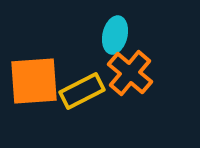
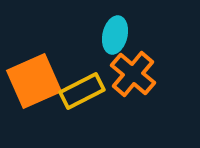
orange cross: moved 3 px right, 1 px down
orange square: rotated 20 degrees counterclockwise
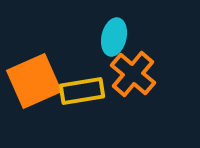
cyan ellipse: moved 1 px left, 2 px down
yellow rectangle: rotated 18 degrees clockwise
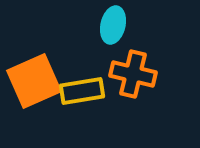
cyan ellipse: moved 1 px left, 12 px up
orange cross: rotated 27 degrees counterclockwise
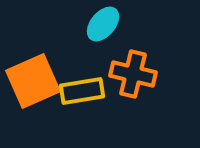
cyan ellipse: moved 10 px left, 1 px up; rotated 27 degrees clockwise
orange square: moved 1 px left
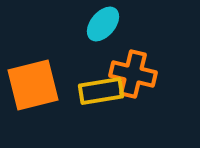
orange square: moved 4 px down; rotated 10 degrees clockwise
yellow rectangle: moved 19 px right
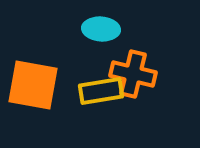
cyan ellipse: moved 2 px left, 5 px down; rotated 54 degrees clockwise
orange square: rotated 24 degrees clockwise
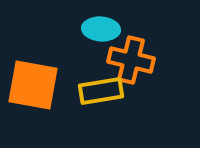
orange cross: moved 2 px left, 14 px up
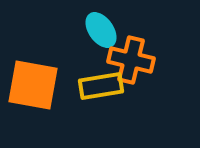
cyan ellipse: moved 1 px down; rotated 51 degrees clockwise
yellow rectangle: moved 5 px up
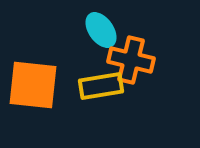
orange square: rotated 4 degrees counterclockwise
